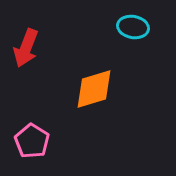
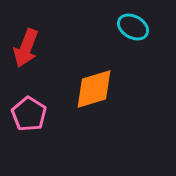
cyan ellipse: rotated 20 degrees clockwise
pink pentagon: moved 3 px left, 27 px up
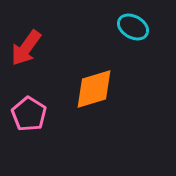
red arrow: rotated 15 degrees clockwise
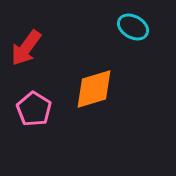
pink pentagon: moved 5 px right, 5 px up
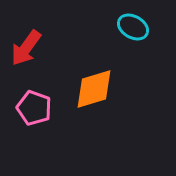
pink pentagon: moved 1 px up; rotated 12 degrees counterclockwise
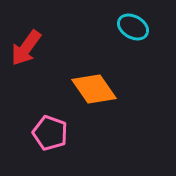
orange diamond: rotated 72 degrees clockwise
pink pentagon: moved 16 px right, 25 px down
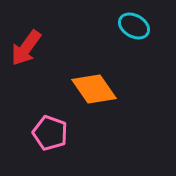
cyan ellipse: moved 1 px right, 1 px up
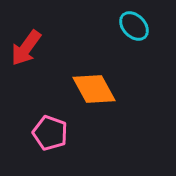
cyan ellipse: rotated 16 degrees clockwise
orange diamond: rotated 6 degrees clockwise
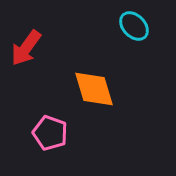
orange diamond: rotated 12 degrees clockwise
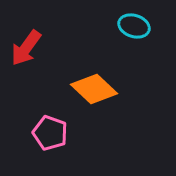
cyan ellipse: rotated 28 degrees counterclockwise
orange diamond: rotated 30 degrees counterclockwise
